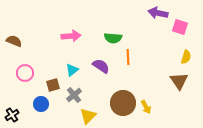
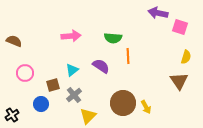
orange line: moved 1 px up
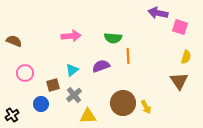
purple semicircle: rotated 54 degrees counterclockwise
yellow triangle: rotated 42 degrees clockwise
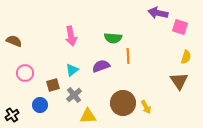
pink arrow: rotated 84 degrees clockwise
blue circle: moved 1 px left, 1 px down
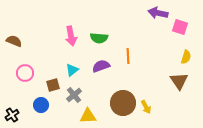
green semicircle: moved 14 px left
blue circle: moved 1 px right
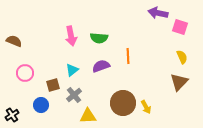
yellow semicircle: moved 4 px left; rotated 40 degrees counterclockwise
brown triangle: moved 1 px down; rotated 18 degrees clockwise
